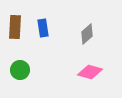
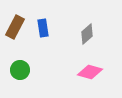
brown rectangle: rotated 25 degrees clockwise
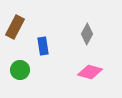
blue rectangle: moved 18 px down
gray diamond: rotated 20 degrees counterclockwise
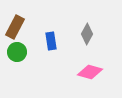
blue rectangle: moved 8 px right, 5 px up
green circle: moved 3 px left, 18 px up
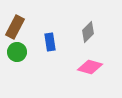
gray diamond: moved 1 px right, 2 px up; rotated 15 degrees clockwise
blue rectangle: moved 1 px left, 1 px down
pink diamond: moved 5 px up
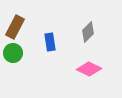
green circle: moved 4 px left, 1 px down
pink diamond: moved 1 px left, 2 px down; rotated 10 degrees clockwise
